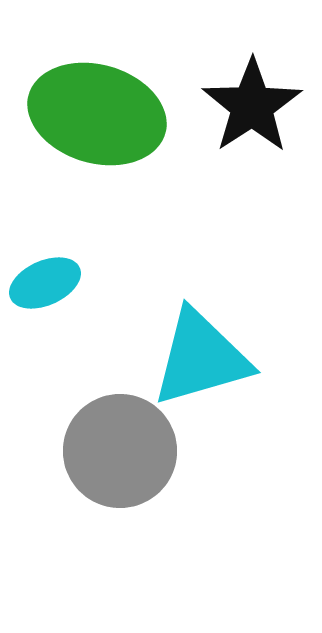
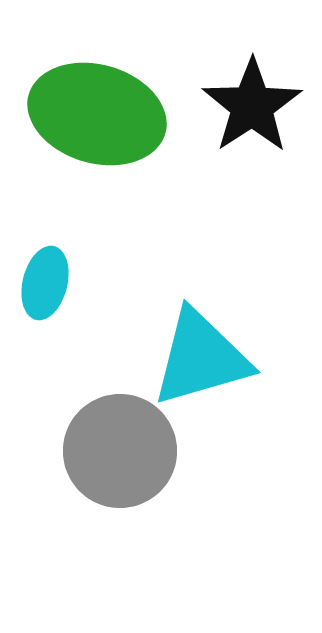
cyan ellipse: rotated 52 degrees counterclockwise
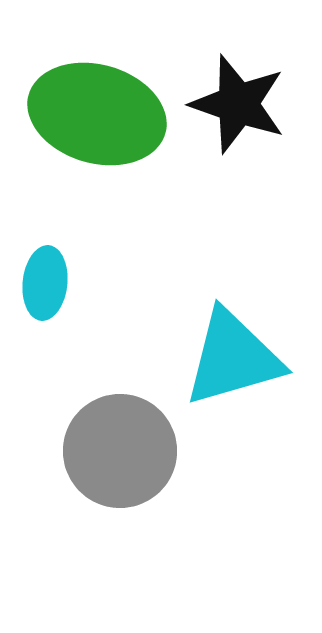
black star: moved 14 px left, 2 px up; rotated 20 degrees counterclockwise
cyan ellipse: rotated 8 degrees counterclockwise
cyan triangle: moved 32 px right
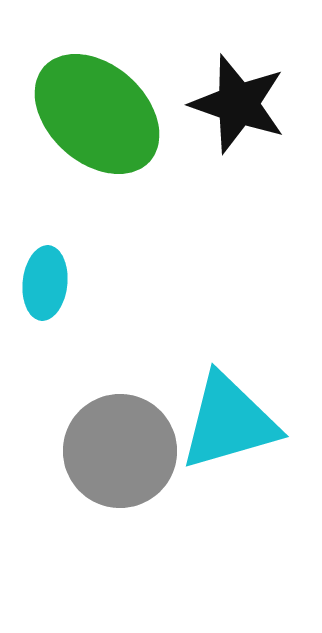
green ellipse: rotated 26 degrees clockwise
cyan triangle: moved 4 px left, 64 px down
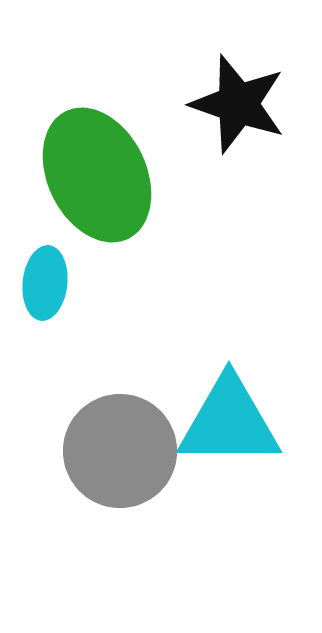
green ellipse: moved 61 px down; rotated 22 degrees clockwise
cyan triangle: rotated 16 degrees clockwise
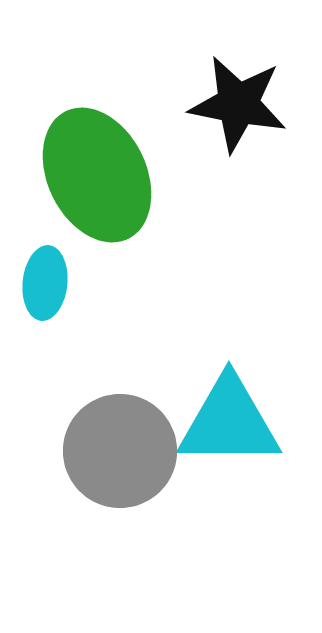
black star: rotated 8 degrees counterclockwise
